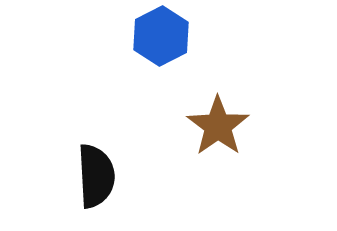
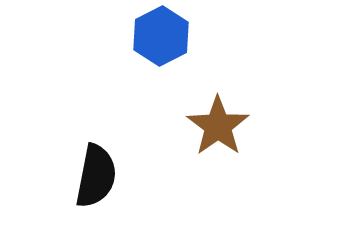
black semicircle: rotated 14 degrees clockwise
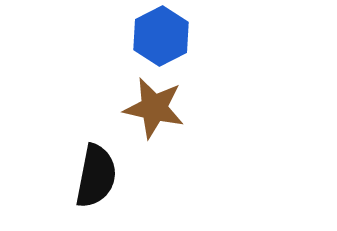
brown star: moved 64 px left, 18 px up; rotated 24 degrees counterclockwise
